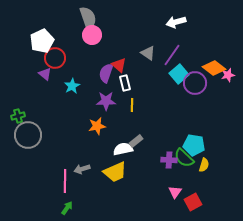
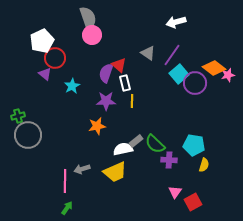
yellow line: moved 4 px up
green semicircle: moved 29 px left, 14 px up
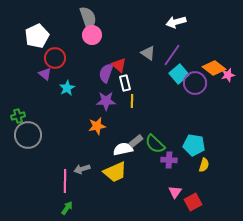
white pentagon: moved 5 px left, 5 px up
cyan star: moved 5 px left, 2 px down
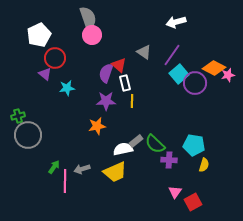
white pentagon: moved 2 px right, 1 px up
gray triangle: moved 4 px left, 1 px up
orange diamond: rotated 10 degrees counterclockwise
cyan star: rotated 21 degrees clockwise
green arrow: moved 13 px left, 41 px up
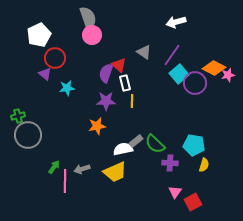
purple cross: moved 1 px right, 3 px down
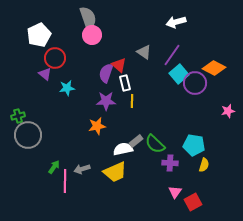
pink star: moved 36 px down
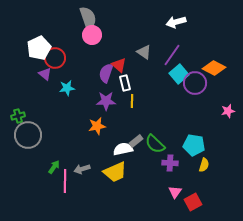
white pentagon: moved 13 px down
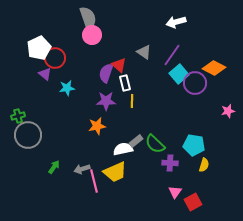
pink line: moved 29 px right; rotated 15 degrees counterclockwise
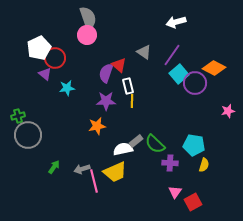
pink circle: moved 5 px left
white rectangle: moved 3 px right, 3 px down
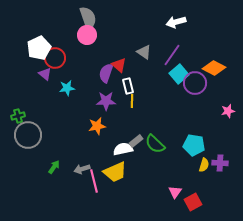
purple cross: moved 50 px right
